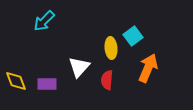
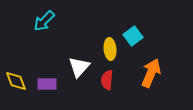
yellow ellipse: moved 1 px left, 1 px down
orange arrow: moved 3 px right, 5 px down
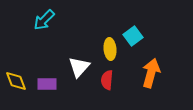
cyan arrow: moved 1 px up
orange arrow: rotated 8 degrees counterclockwise
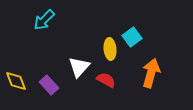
cyan square: moved 1 px left, 1 px down
red semicircle: moved 1 px left; rotated 114 degrees clockwise
purple rectangle: moved 2 px right, 1 px down; rotated 48 degrees clockwise
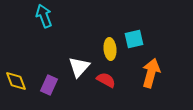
cyan arrow: moved 4 px up; rotated 115 degrees clockwise
cyan square: moved 2 px right, 2 px down; rotated 24 degrees clockwise
purple rectangle: rotated 66 degrees clockwise
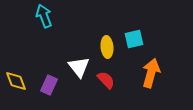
yellow ellipse: moved 3 px left, 2 px up
white triangle: rotated 20 degrees counterclockwise
red semicircle: rotated 18 degrees clockwise
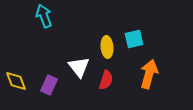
orange arrow: moved 2 px left, 1 px down
red semicircle: rotated 60 degrees clockwise
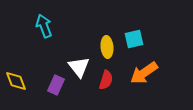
cyan arrow: moved 10 px down
orange arrow: moved 5 px left, 1 px up; rotated 140 degrees counterclockwise
purple rectangle: moved 7 px right
